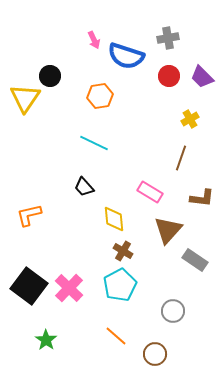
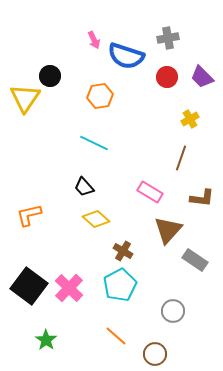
red circle: moved 2 px left, 1 px down
yellow diamond: moved 18 px left; rotated 44 degrees counterclockwise
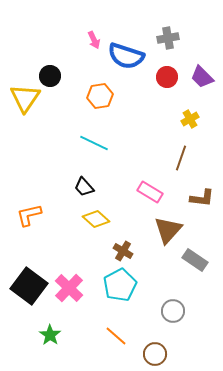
green star: moved 4 px right, 5 px up
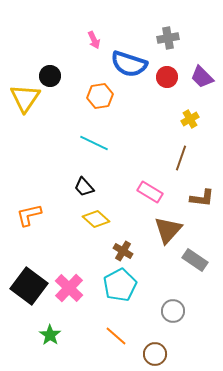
blue semicircle: moved 3 px right, 8 px down
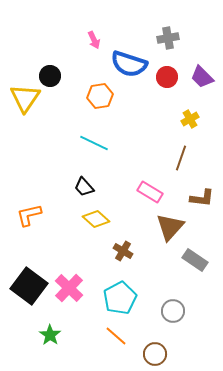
brown triangle: moved 2 px right, 3 px up
cyan pentagon: moved 13 px down
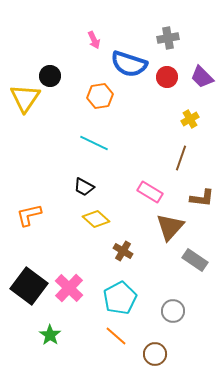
black trapezoid: rotated 20 degrees counterclockwise
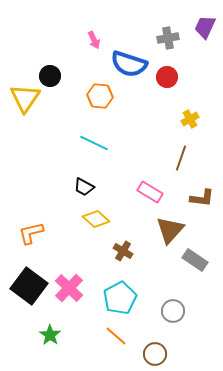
purple trapezoid: moved 3 px right, 50 px up; rotated 70 degrees clockwise
orange hexagon: rotated 15 degrees clockwise
orange L-shape: moved 2 px right, 18 px down
brown triangle: moved 3 px down
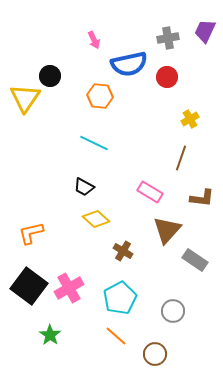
purple trapezoid: moved 4 px down
blue semicircle: rotated 30 degrees counterclockwise
brown triangle: moved 3 px left
pink cross: rotated 16 degrees clockwise
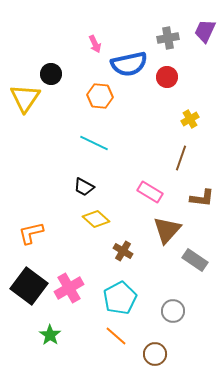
pink arrow: moved 1 px right, 4 px down
black circle: moved 1 px right, 2 px up
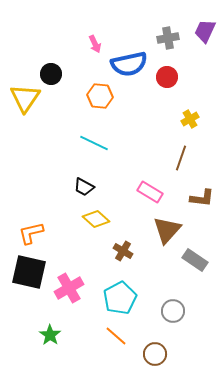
black square: moved 14 px up; rotated 24 degrees counterclockwise
